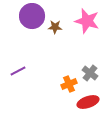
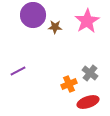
purple circle: moved 1 px right, 1 px up
pink star: rotated 25 degrees clockwise
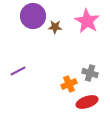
purple circle: moved 1 px down
pink star: rotated 10 degrees counterclockwise
gray cross: rotated 21 degrees counterclockwise
red ellipse: moved 1 px left
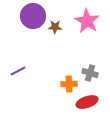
orange cross: rotated 21 degrees clockwise
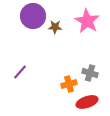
purple line: moved 2 px right, 1 px down; rotated 21 degrees counterclockwise
orange cross: rotated 14 degrees counterclockwise
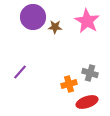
purple circle: moved 1 px down
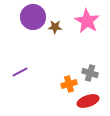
purple line: rotated 21 degrees clockwise
red ellipse: moved 1 px right, 1 px up
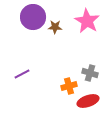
purple line: moved 2 px right, 2 px down
orange cross: moved 2 px down
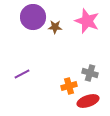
pink star: rotated 10 degrees counterclockwise
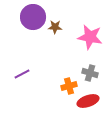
pink star: moved 3 px right, 16 px down; rotated 10 degrees counterclockwise
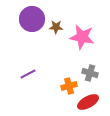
purple circle: moved 1 px left, 2 px down
brown star: moved 1 px right
pink star: moved 8 px left
purple line: moved 6 px right
red ellipse: moved 1 px down; rotated 10 degrees counterclockwise
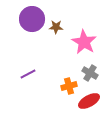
pink star: moved 2 px right, 5 px down; rotated 20 degrees clockwise
gray cross: rotated 14 degrees clockwise
red ellipse: moved 1 px right, 1 px up
